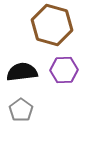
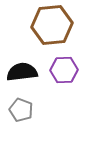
brown hexagon: rotated 21 degrees counterclockwise
gray pentagon: rotated 15 degrees counterclockwise
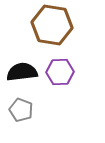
brown hexagon: rotated 15 degrees clockwise
purple hexagon: moved 4 px left, 2 px down
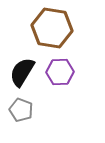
brown hexagon: moved 3 px down
black semicircle: rotated 52 degrees counterclockwise
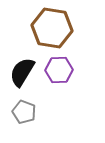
purple hexagon: moved 1 px left, 2 px up
gray pentagon: moved 3 px right, 2 px down
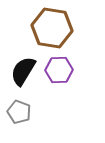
black semicircle: moved 1 px right, 1 px up
gray pentagon: moved 5 px left
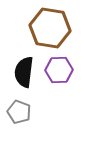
brown hexagon: moved 2 px left
black semicircle: moved 1 px right, 1 px down; rotated 24 degrees counterclockwise
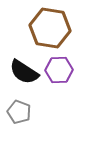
black semicircle: rotated 64 degrees counterclockwise
